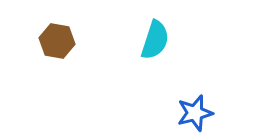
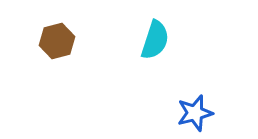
brown hexagon: rotated 24 degrees counterclockwise
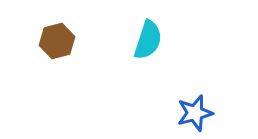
cyan semicircle: moved 7 px left
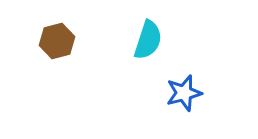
blue star: moved 11 px left, 20 px up
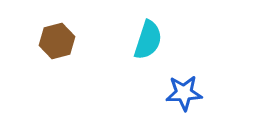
blue star: rotated 12 degrees clockwise
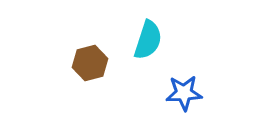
brown hexagon: moved 33 px right, 22 px down
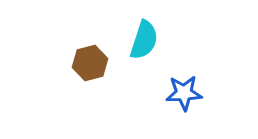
cyan semicircle: moved 4 px left
